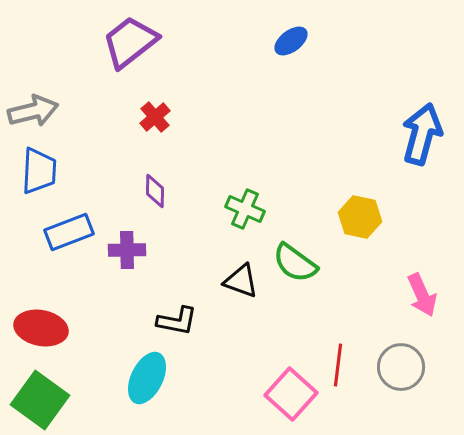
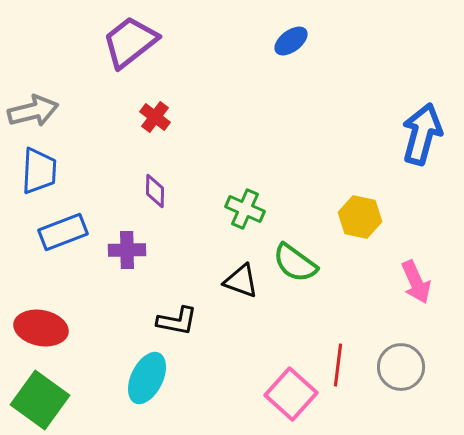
red cross: rotated 12 degrees counterclockwise
blue rectangle: moved 6 px left
pink arrow: moved 6 px left, 13 px up
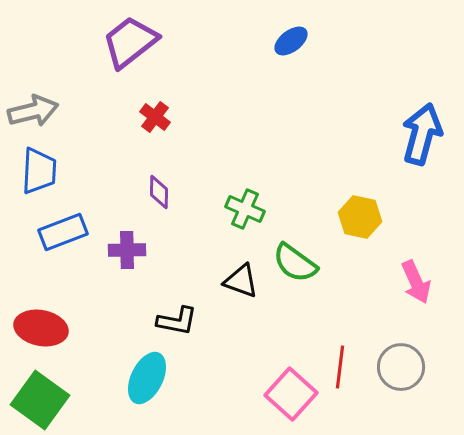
purple diamond: moved 4 px right, 1 px down
red line: moved 2 px right, 2 px down
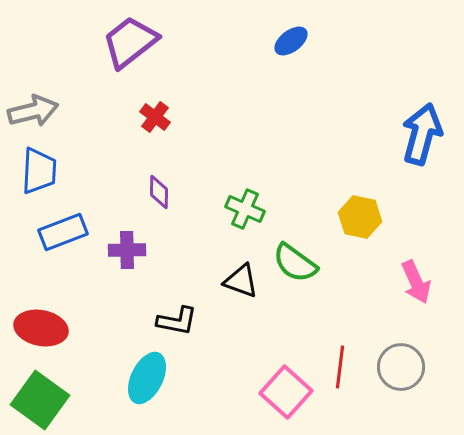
pink square: moved 5 px left, 2 px up
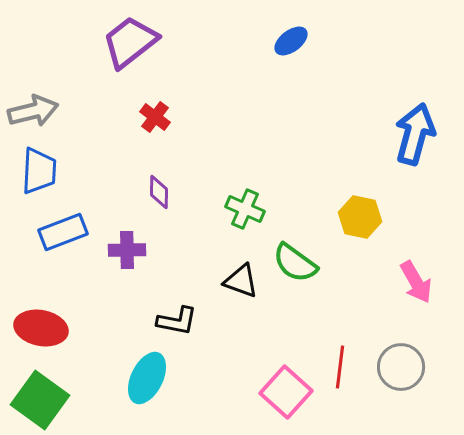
blue arrow: moved 7 px left
pink arrow: rotated 6 degrees counterclockwise
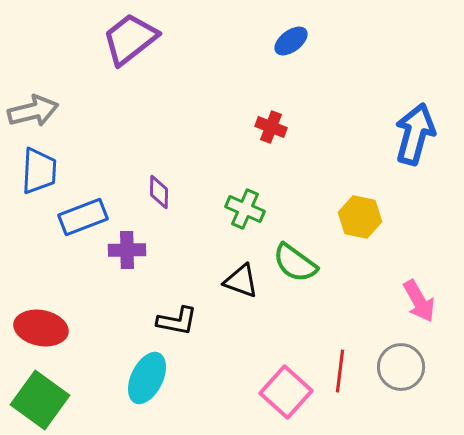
purple trapezoid: moved 3 px up
red cross: moved 116 px right, 10 px down; rotated 16 degrees counterclockwise
blue rectangle: moved 20 px right, 15 px up
pink arrow: moved 3 px right, 19 px down
red line: moved 4 px down
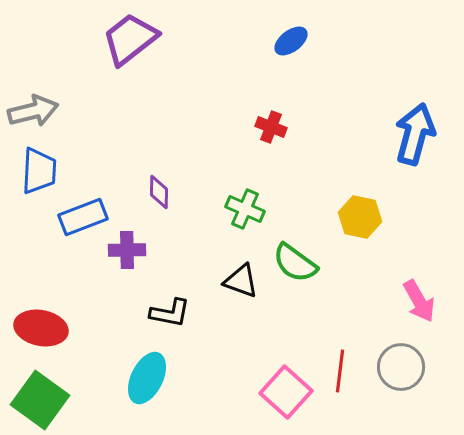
black L-shape: moved 7 px left, 8 px up
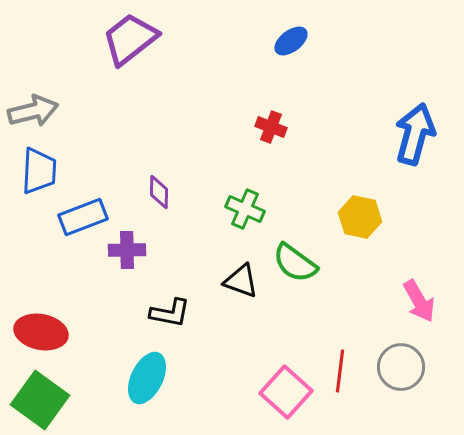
red ellipse: moved 4 px down
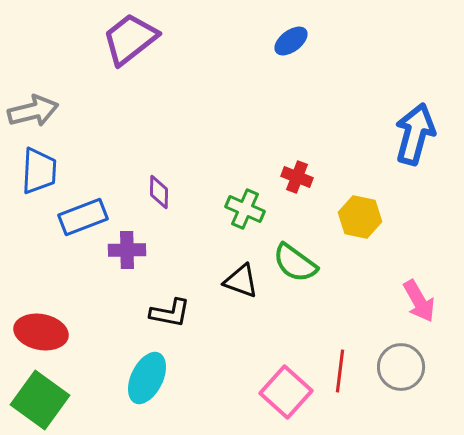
red cross: moved 26 px right, 50 px down
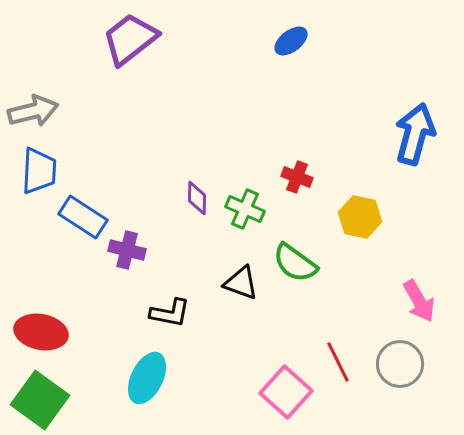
purple diamond: moved 38 px right, 6 px down
blue rectangle: rotated 54 degrees clockwise
purple cross: rotated 15 degrees clockwise
black triangle: moved 2 px down
gray circle: moved 1 px left, 3 px up
red line: moved 2 px left, 9 px up; rotated 33 degrees counterclockwise
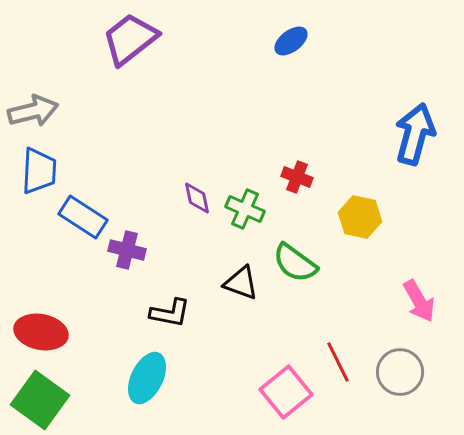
purple diamond: rotated 12 degrees counterclockwise
gray circle: moved 8 px down
pink square: rotated 9 degrees clockwise
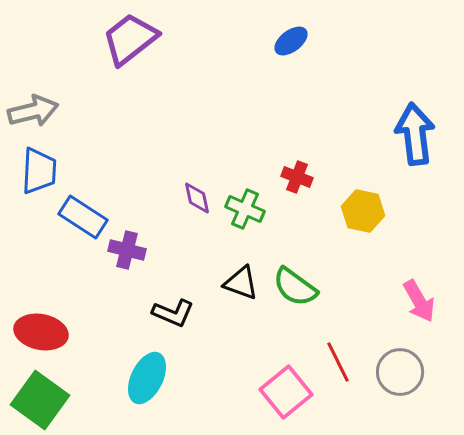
blue arrow: rotated 22 degrees counterclockwise
yellow hexagon: moved 3 px right, 6 px up
green semicircle: moved 24 px down
black L-shape: moved 3 px right; rotated 12 degrees clockwise
